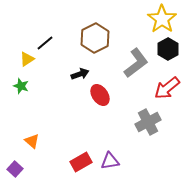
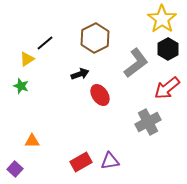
orange triangle: rotated 42 degrees counterclockwise
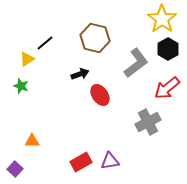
brown hexagon: rotated 20 degrees counterclockwise
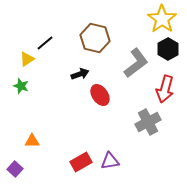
red arrow: moved 2 px left, 1 px down; rotated 36 degrees counterclockwise
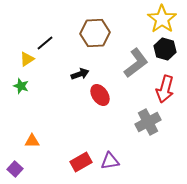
brown hexagon: moved 5 px up; rotated 16 degrees counterclockwise
black hexagon: moved 3 px left; rotated 15 degrees counterclockwise
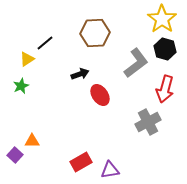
green star: rotated 28 degrees clockwise
purple triangle: moved 9 px down
purple square: moved 14 px up
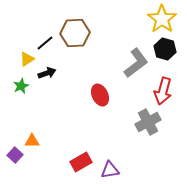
brown hexagon: moved 20 px left
black arrow: moved 33 px left, 1 px up
red arrow: moved 2 px left, 2 px down
red ellipse: rotated 10 degrees clockwise
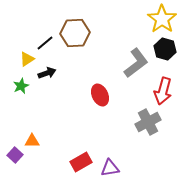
purple triangle: moved 2 px up
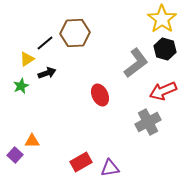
red arrow: rotated 52 degrees clockwise
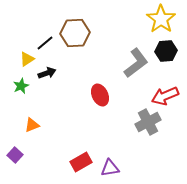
yellow star: moved 1 px left
black hexagon: moved 1 px right, 2 px down; rotated 20 degrees counterclockwise
red arrow: moved 2 px right, 5 px down
orange triangle: moved 16 px up; rotated 21 degrees counterclockwise
